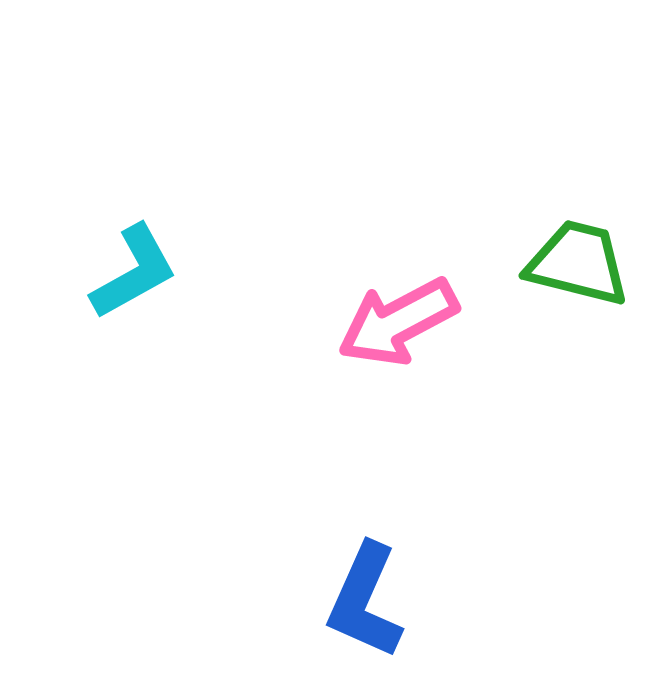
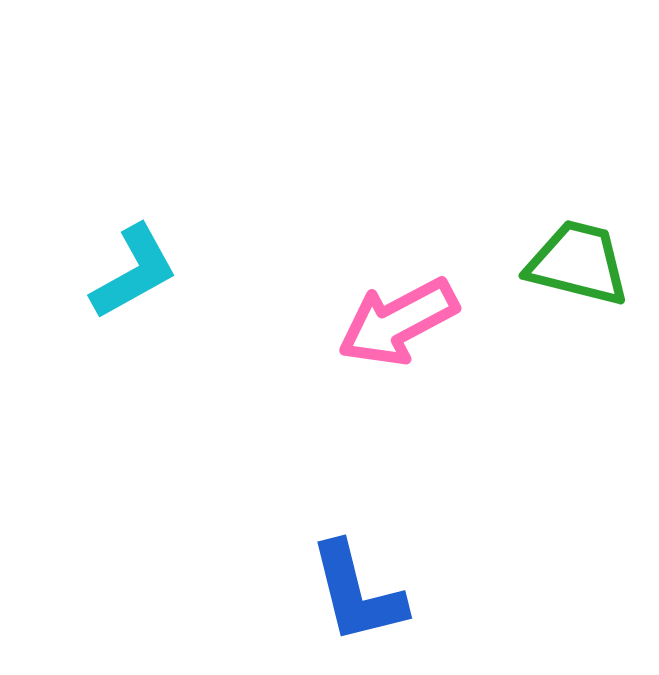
blue L-shape: moved 8 px left, 8 px up; rotated 38 degrees counterclockwise
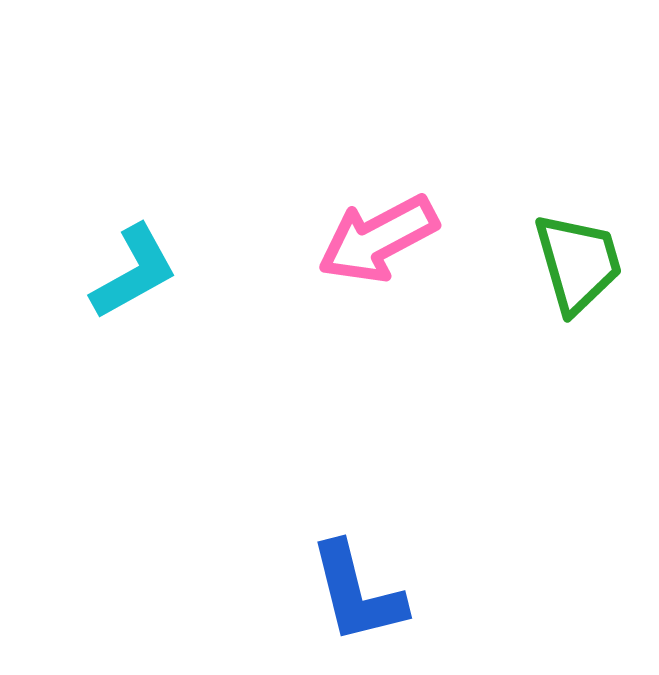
green trapezoid: rotated 60 degrees clockwise
pink arrow: moved 20 px left, 83 px up
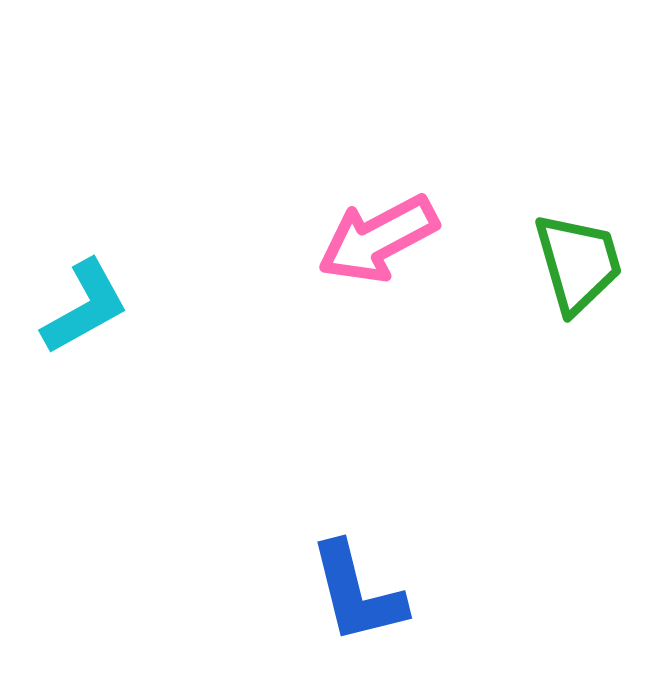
cyan L-shape: moved 49 px left, 35 px down
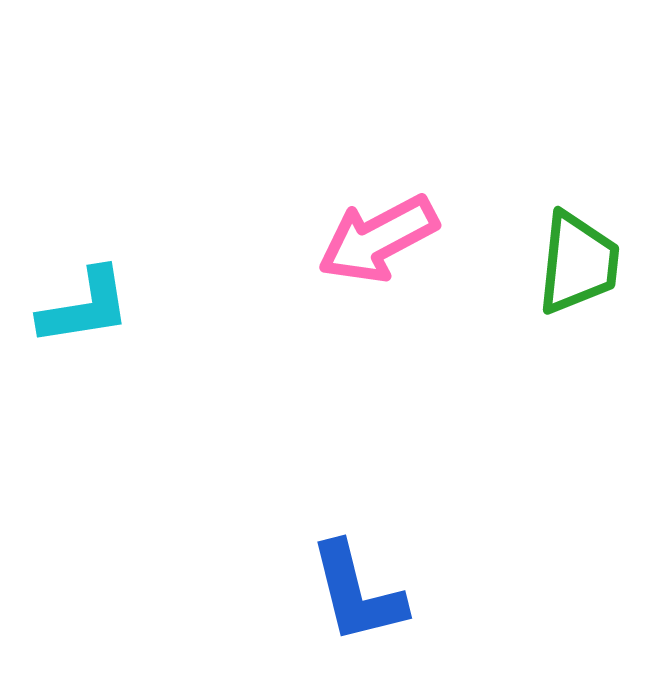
green trapezoid: rotated 22 degrees clockwise
cyan L-shape: rotated 20 degrees clockwise
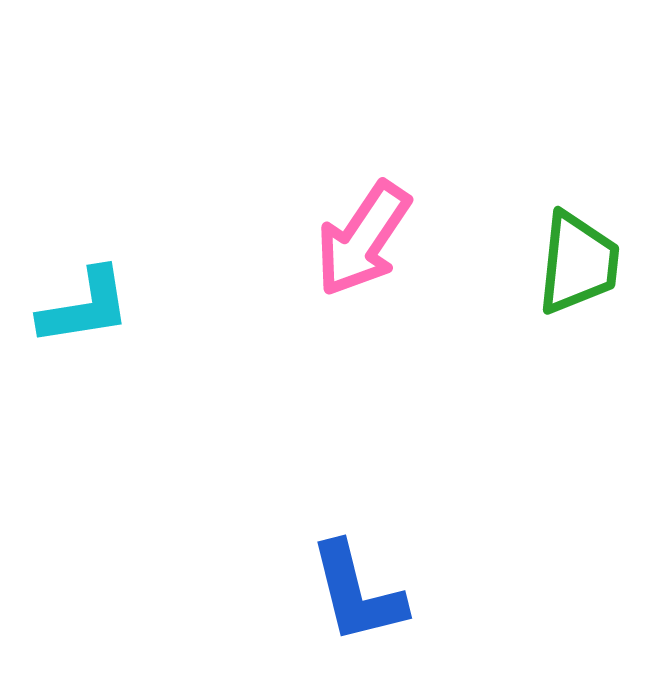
pink arrow: moved 15 px left; rotated 28 degrees counterclockwise
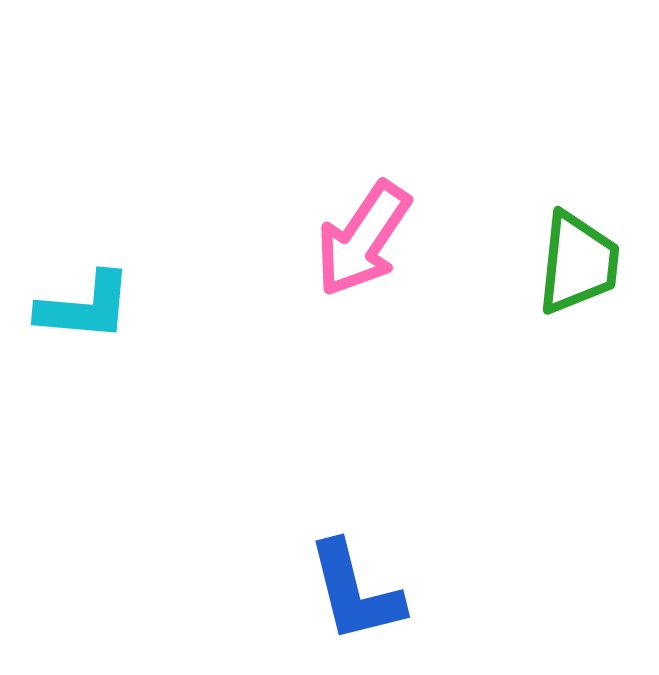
cyan L-shape: rotated 14 degrees clockwise
blue L-shape: moved 2 px left, 1 px up
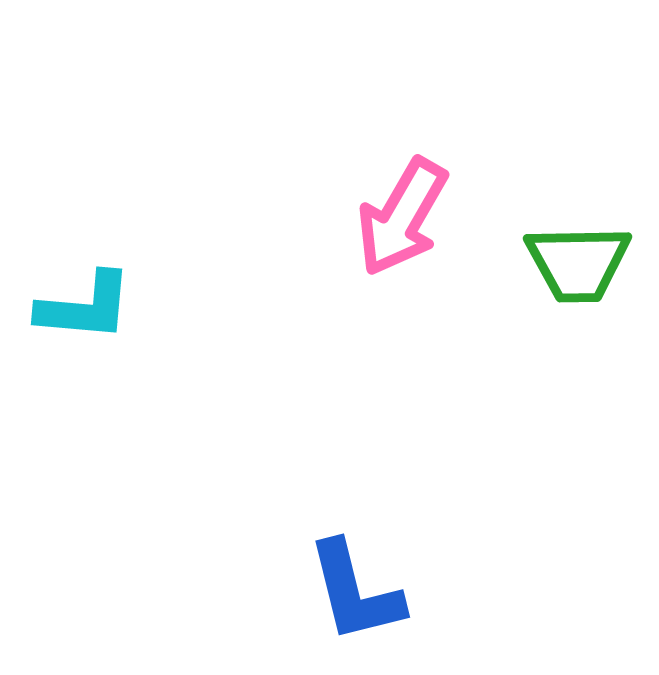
pink arrow: moved 39 px right, 22 px up; rotated 4 degrees counterclockwise
green trapezoid: rotated 83 degrees clockwise
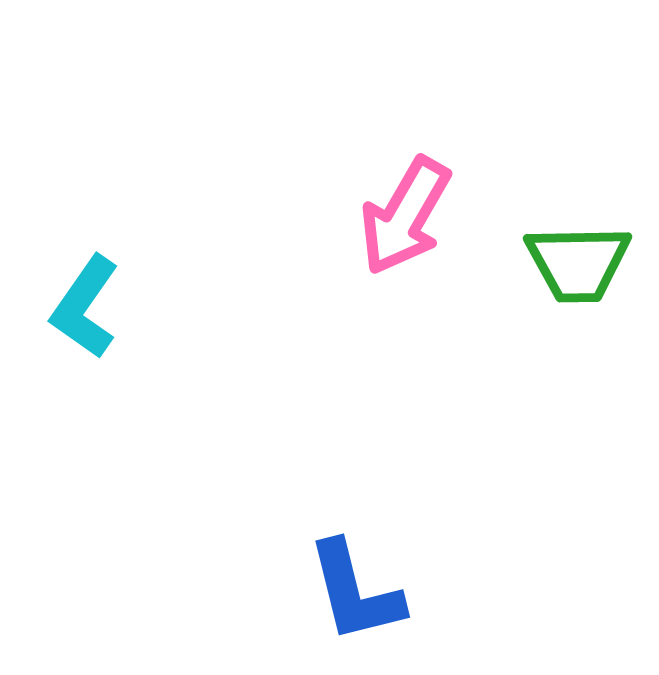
pink arrow: moved 3 px right, 1 px up
cyan L-shape: rotated 120 degrees clockwise
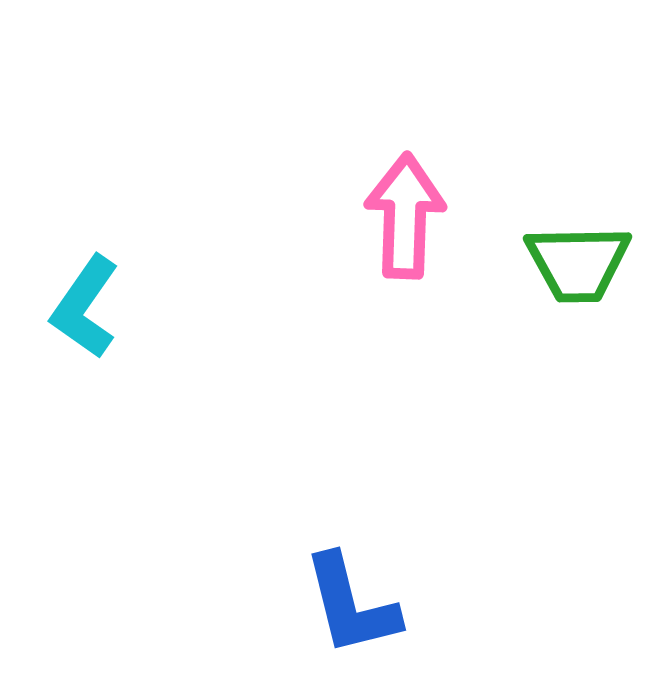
pink arrow: rotated 152 degrees clockwise
blue L-shape: moved 4 px left, 13 px down
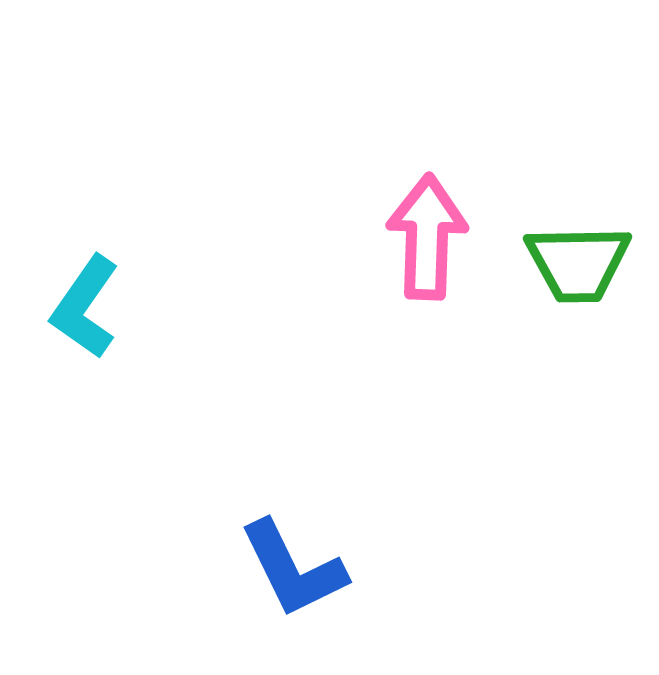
pink arrow: moved 22 px right, 21 px down
blue L-shape: moved 58 px left, 36 px up; rotated 12 degrees counterclockwise
